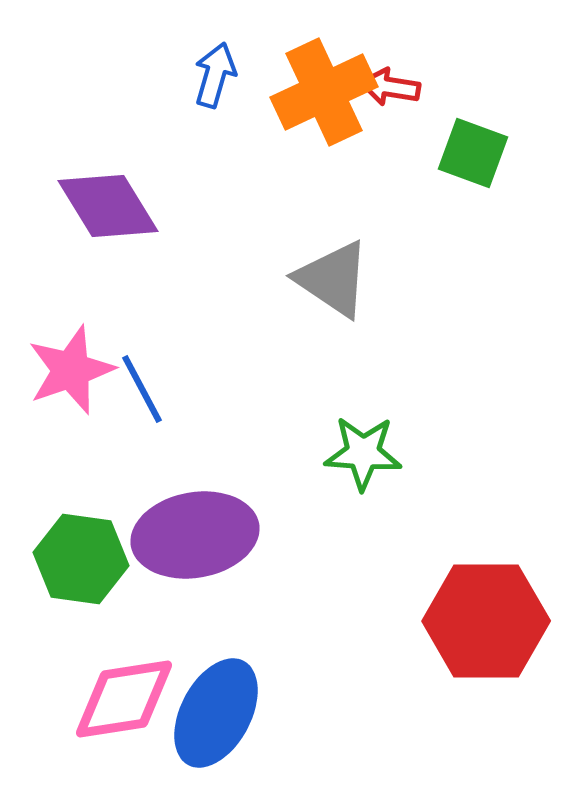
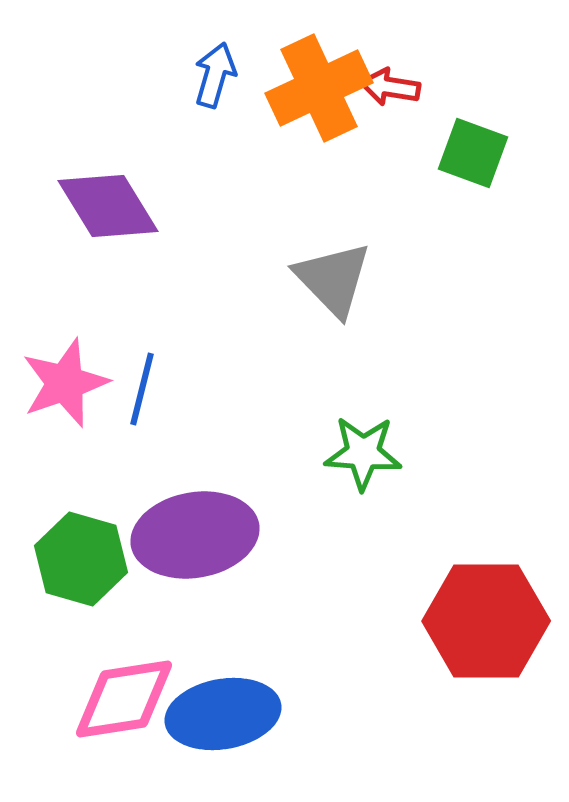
orange cross: moved 5 px left, 4 px up
gray triangle: rotated 12 degrees clockwise
pink star: moved 6 px left, 13 px down
blue line: rotated 42 degrees clockwise
green hexagon: rotated 8 degrees clockwise
blue ellipse: moved 7 px right, 1 px down; rotated 52 degrees clockwise
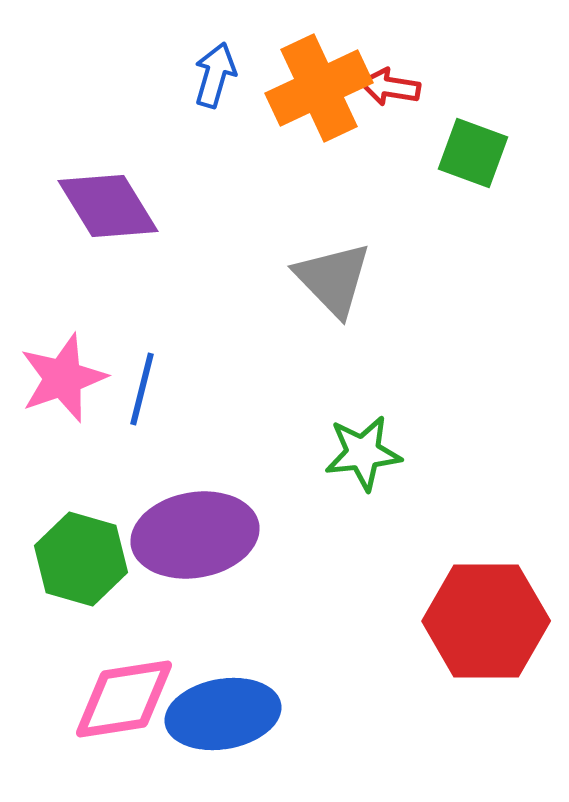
pink star: moved 2 px left, 5 px up
green star: rotated 10 degrees counterclockwise
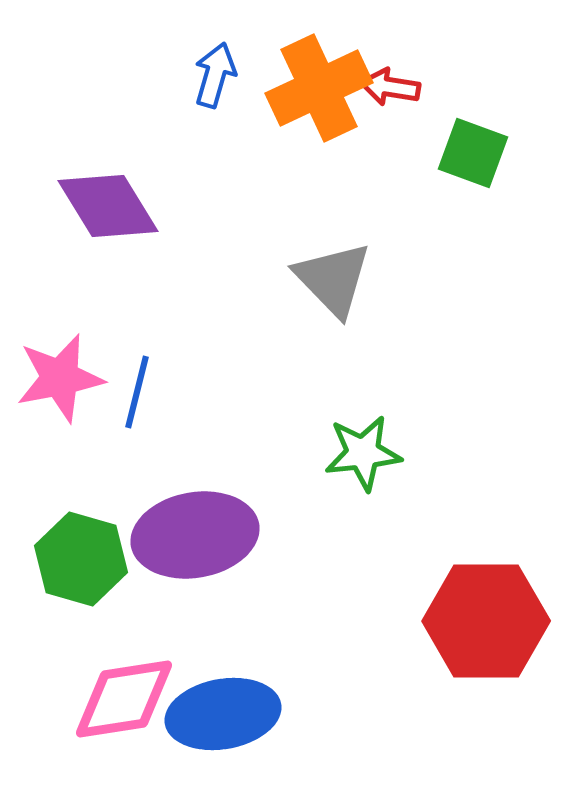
pink star: moved 3 px left; rotated 8 degrees clockwise
blue line: moved 5 px left, 3 px down
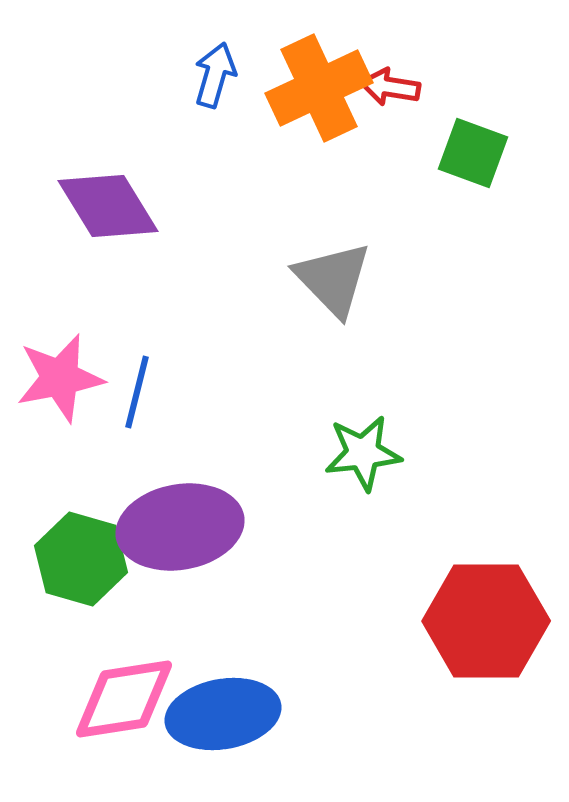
purple ellipse: moved 15 px left, 8 px up
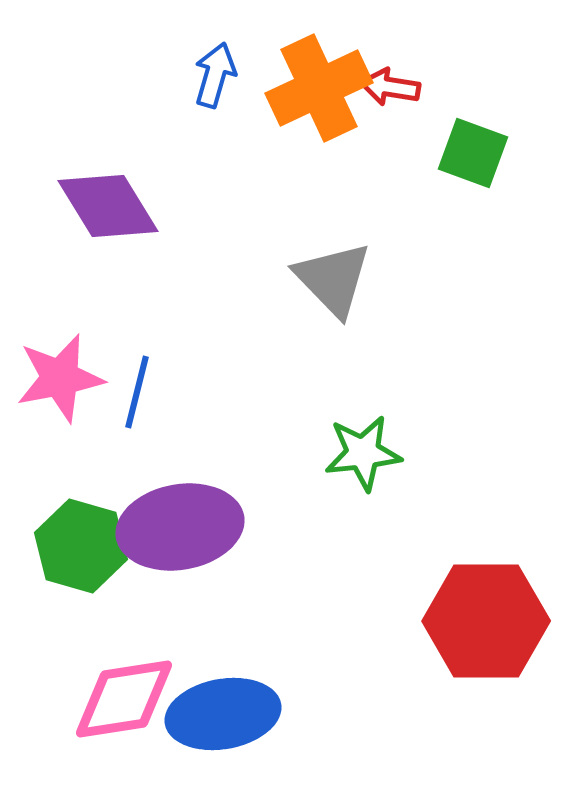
green hexagon: moved 13 px up
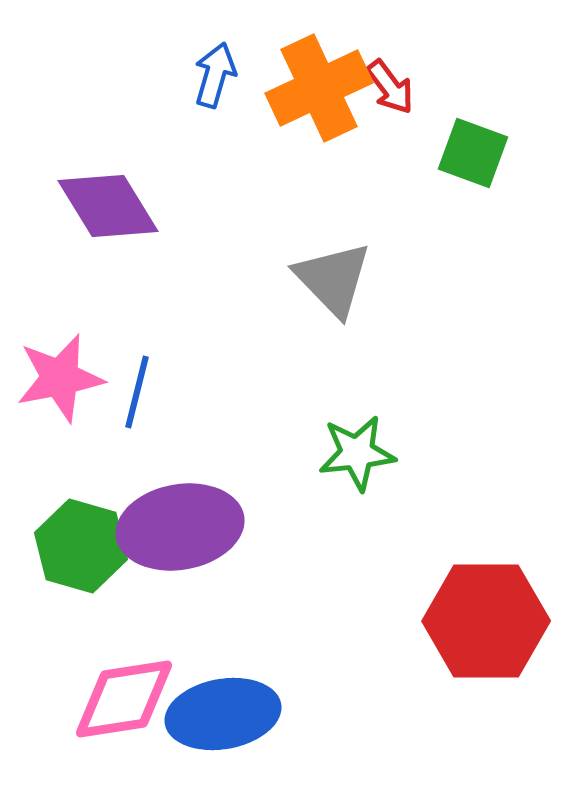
red arrow: rotated 136 degrees counterclockwise
green star: moved 6 px left
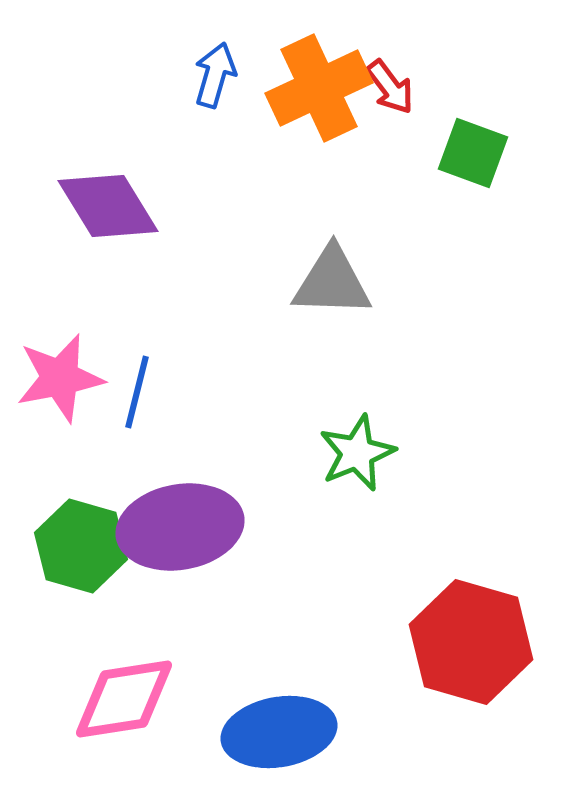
gray triangle: moved 1 px left, 3 px down; rotated 44 degrees counterclockwise
green star: rotated 16 degrees counterclockwise
red hexagon: moved 15 px left, 21 px down; rotated 16 degrees clockwise
blue ellipse: moved 56 px right, 18 px down
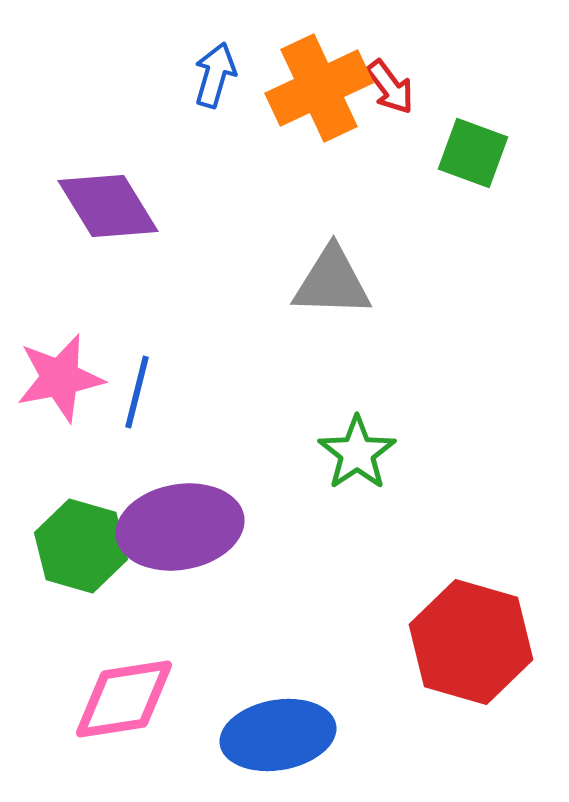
green star: rotated 12 degrees counterclockwise
blue ellipse: moved 1 px left, 3 px down
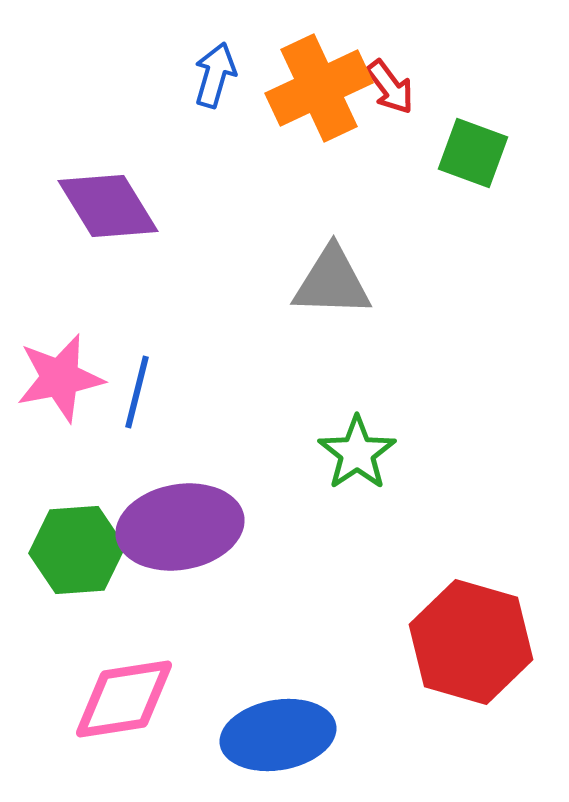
green hexagon: moved 4 px left, 4 px down; rotated 20 degrees counterclockwise
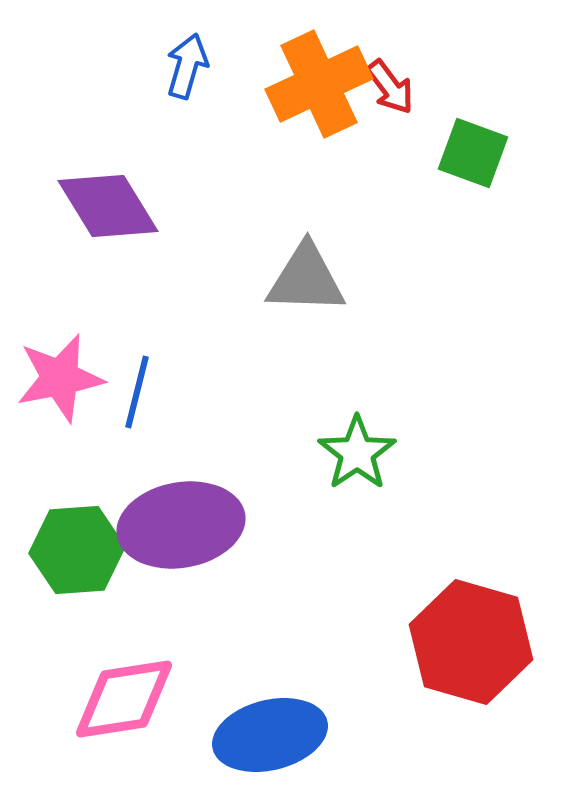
blue arrow: moved 28 px left, 9 px up
orange cross: moved 4 px up
gray triangle: moved 26 px left, 3 px up
purple ellipse: moved 1 px right, 2 px up
blue ellipse: moved 8 px left; rotated 4 degrees counterclockwise
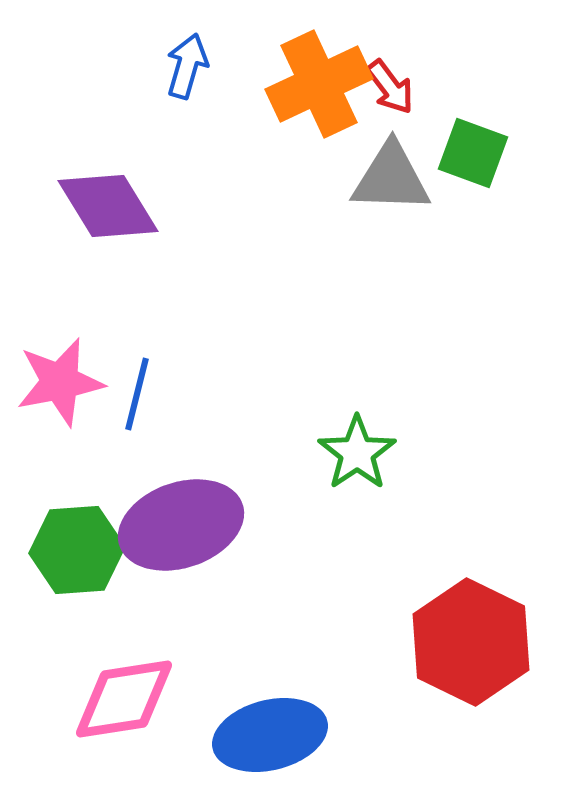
gray triangle: moved 85 px right, 101 px up
pink star: moved 4 px down
blue line: moved 2 px down
purple ellipse: rotated 9 degrees counterclockwise
red hexagon: rotated 10 degrees clockwise
